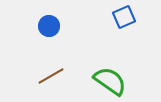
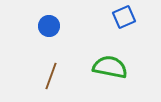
brown line: rotated 40 degrees counterclockwise
green semicircle: moved 14 px up; rotated 24 degrees counterclockwise
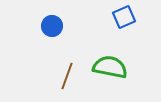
blue circle: moved 3 px right
brown line: moved 16 px right
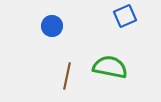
blue square: moved 1 px right, 1 px up
brown line: rotated 8 degrees counterclockwise
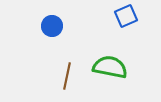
blue square: moved 1 px right
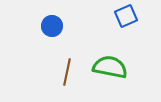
brown line: moved 4 px up
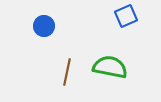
blue circle: moved 8 px left
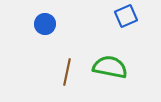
blue circle: moved 1 px right, 2 px up
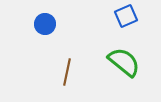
green semicircle: moved 14 px right, 5 px up; rotated 28 degrees clockwise
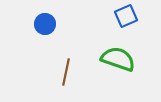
green semicircle: moved 6 px left, 3 px up; rotated 20 degrees counterclockwise
brown line: moved 1 px left
